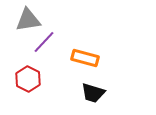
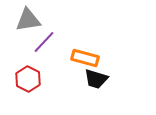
black trapezoid: moved 3 px right, 14 px up
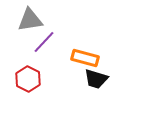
gray triangle: moved 2 px right
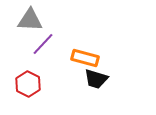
gray triangle: rotated 12 degrees clockwise
purple line: moved 1 px left, 2 px down
red hexagon: moved 5 px down
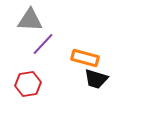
red hexagon: rotated 25 degrees clockwise
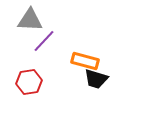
purple line: moved 1 px right, 3 px up
orange rectangle: moved 3 px down
red hexagon: moved 1 px right, 2 px up
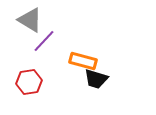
gray triangle: rotated 28 degrees clockwise
orange rectangle: moved 2 px left
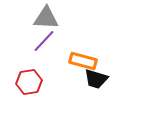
gray triangle: moved 16 px right, 2 px up; rotated 28 degrees counterclockwise
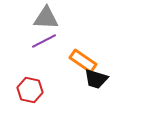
purple line: rotated 20 degrees clockwise
orange rectangle: rotated 20 degrees clockwise
red hexagon: moved 1 px right, 8 px down; rotated 20 degrees clockwise
